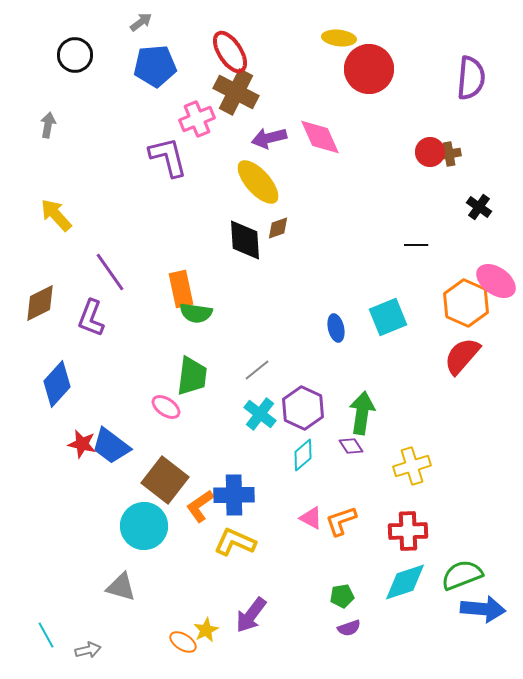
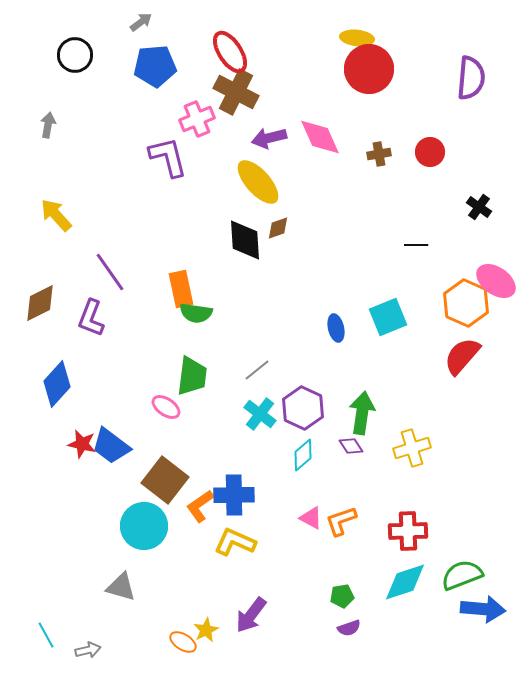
yellow ellipse at (339, 38): moved 18 px right
brown cross at (449, 154): moved 70 px left
yellow cross at (412, 466): moved 18 px up
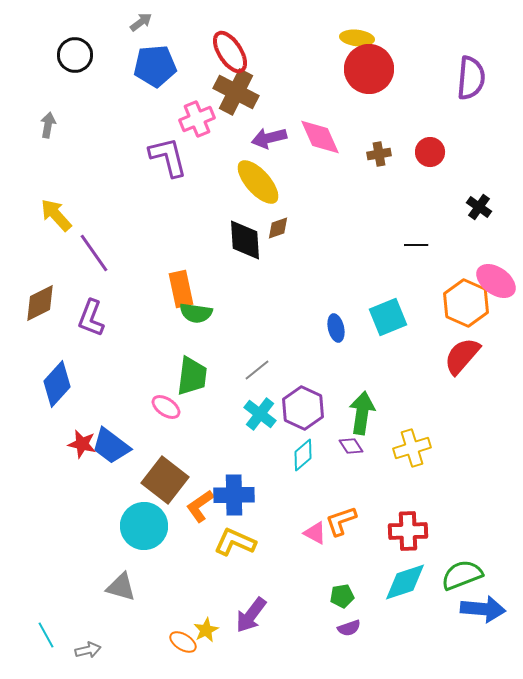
purple line at (110, 272): moved 16 px left, 19 px up
pink triangle at (311, 518): moved 4 px right, 15 px down
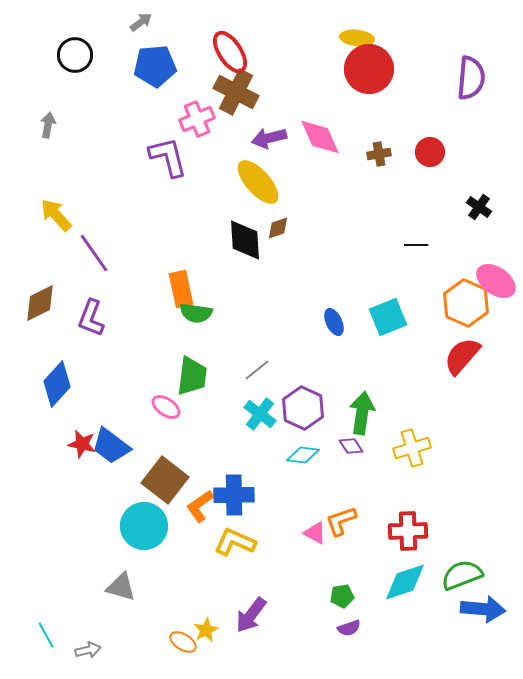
blue ellipse at (336, 328): moved 2 px left, 6 px up; rotated 12 degrees counterclockwise
cyan diamond at (303, 455): rotated 48 degrees clockwise
